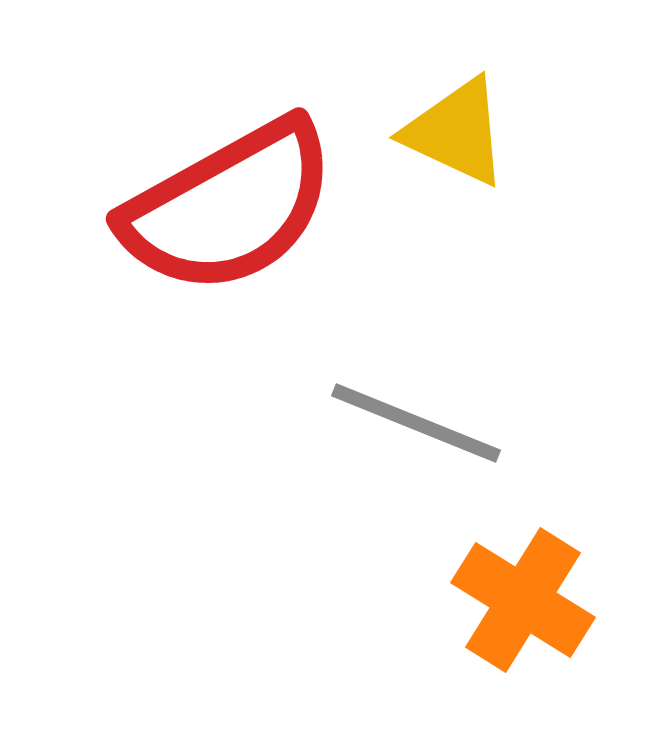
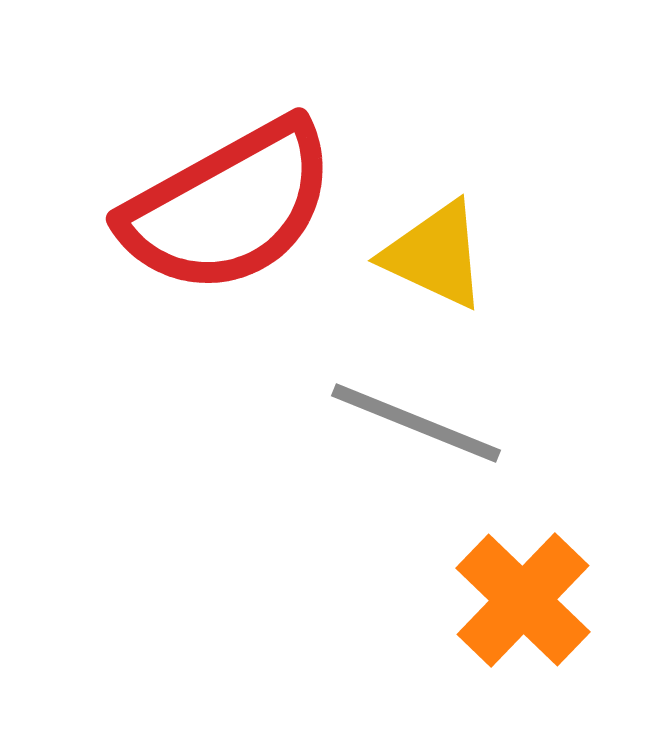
yellow triangle: moved 21 px left, 123 px down
orange cross: rotated 12 degrees clockwise
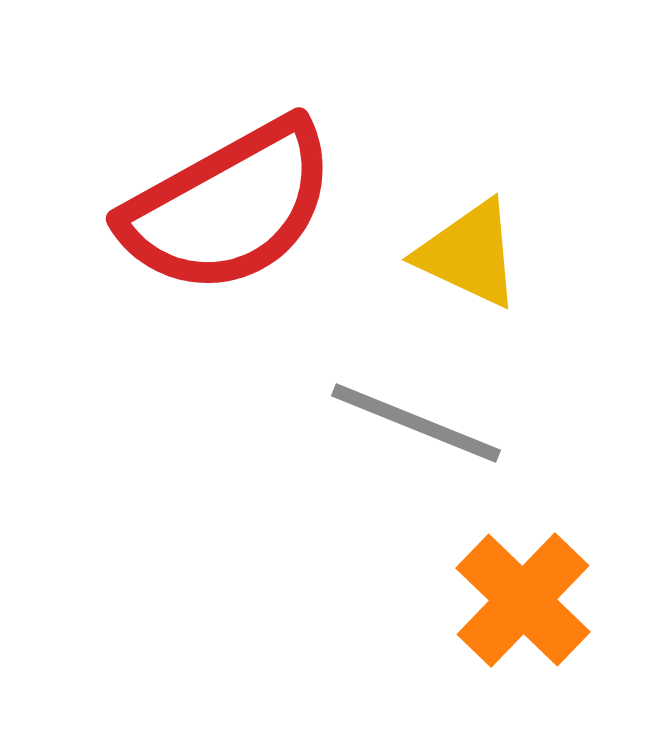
yellow triangle: moved 34 px right, 1 px up
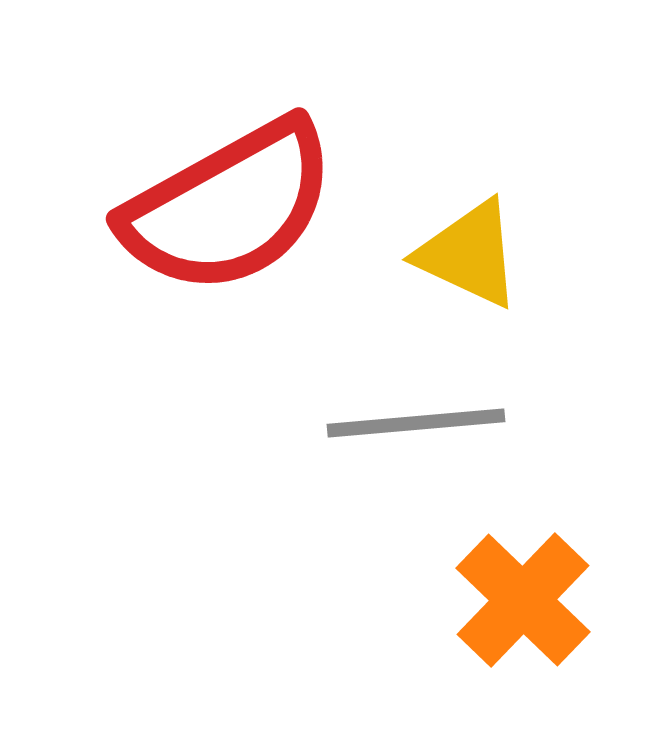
gray line: rotated 27 degrees counterclockwise
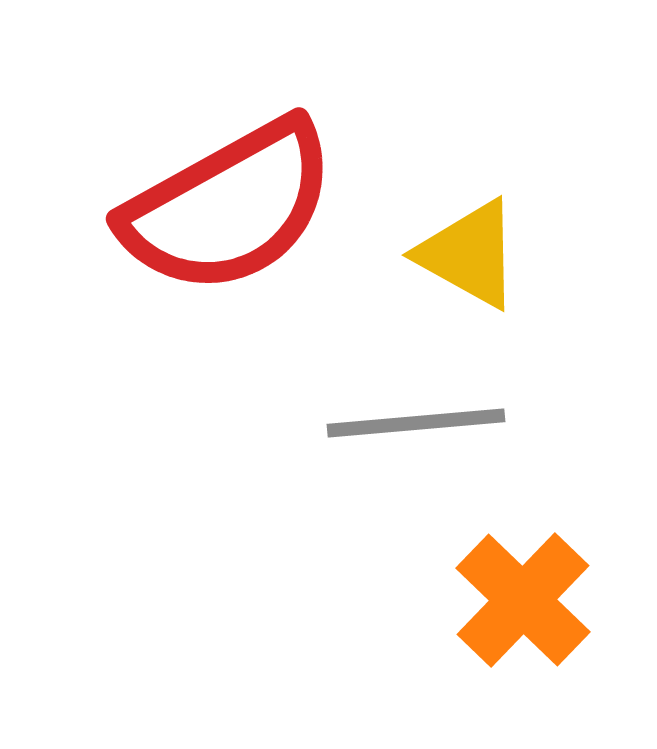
yellow triangle: rotated 4 degrees clockwise
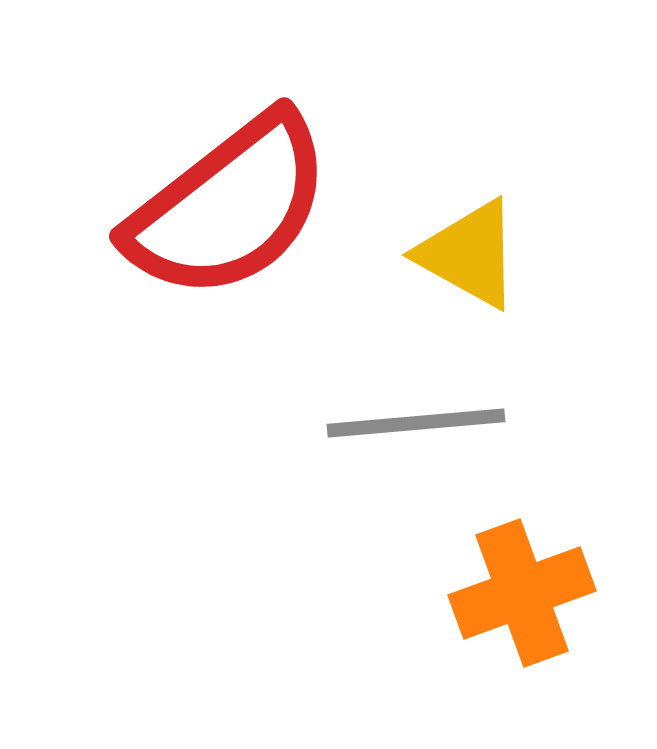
red semicircle: rotated 9 degrees counterclockwise
orange cross: moved 1 px left, 7 px up; rotated 26 degrees clockwise
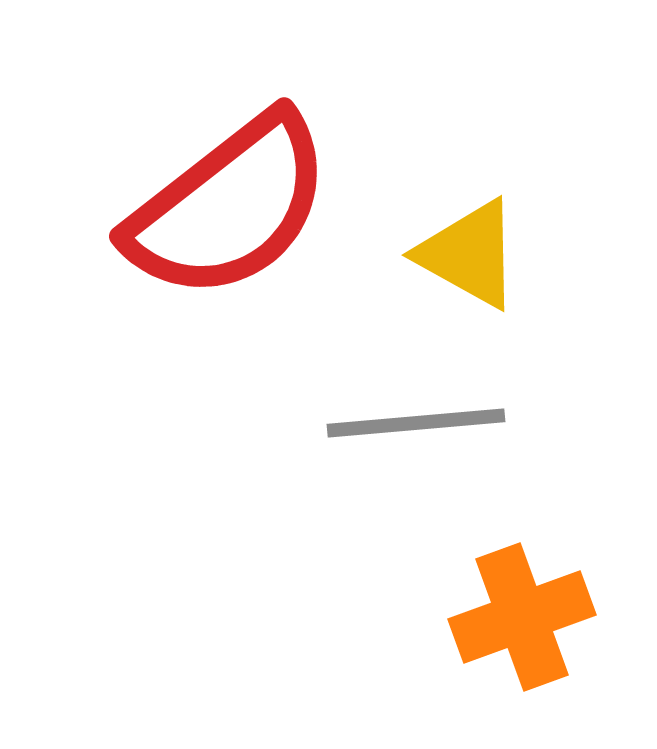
orange cross: moved 24 px down
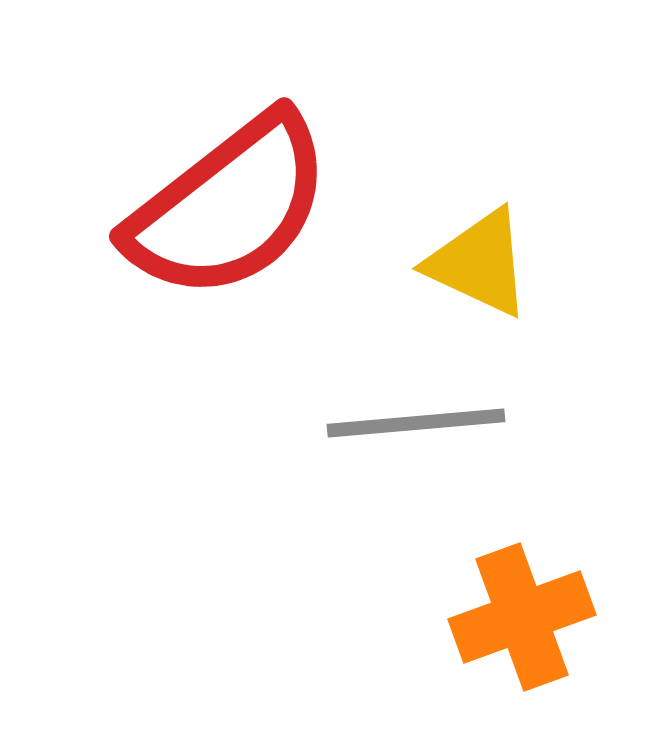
yellow triangle: moved 10 px right, 9 px down; rotated 4 degrees counterclockwise
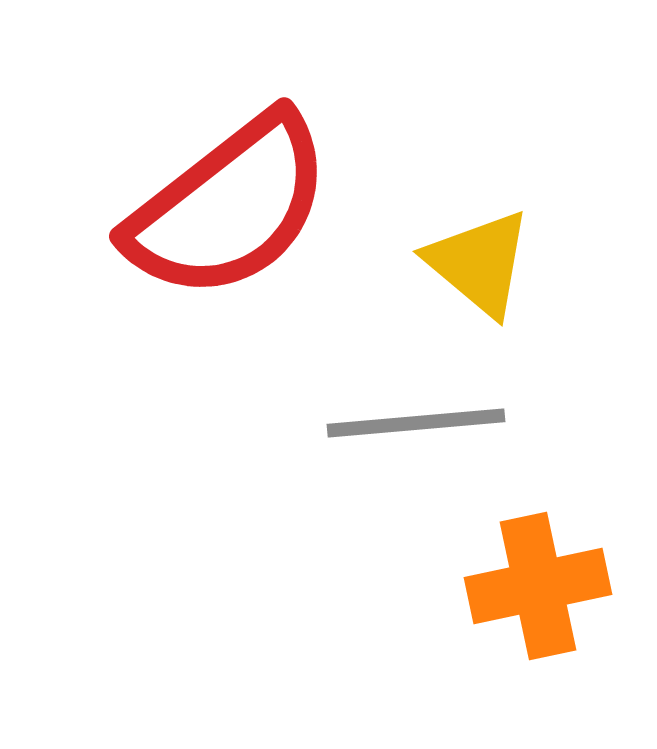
yellow triangle: rotated 15 degrees clockwise
orange cross: moved 16 px right, 31 px up; rotated 8 degrees clockwise
